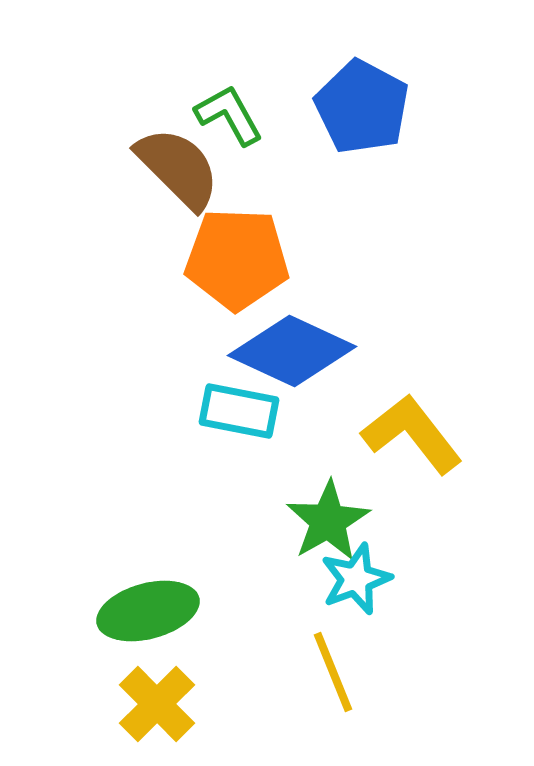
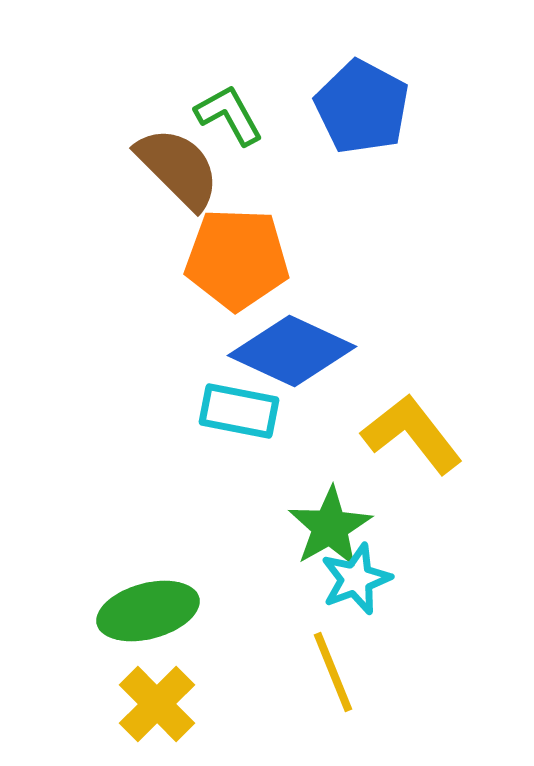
green star: moved 2 px right, 6 px down
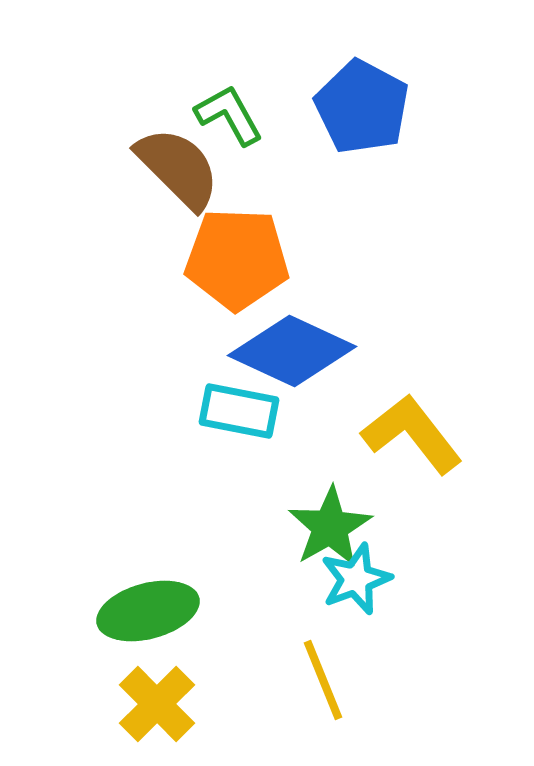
yellow line: moved 10 px left, 8 px down
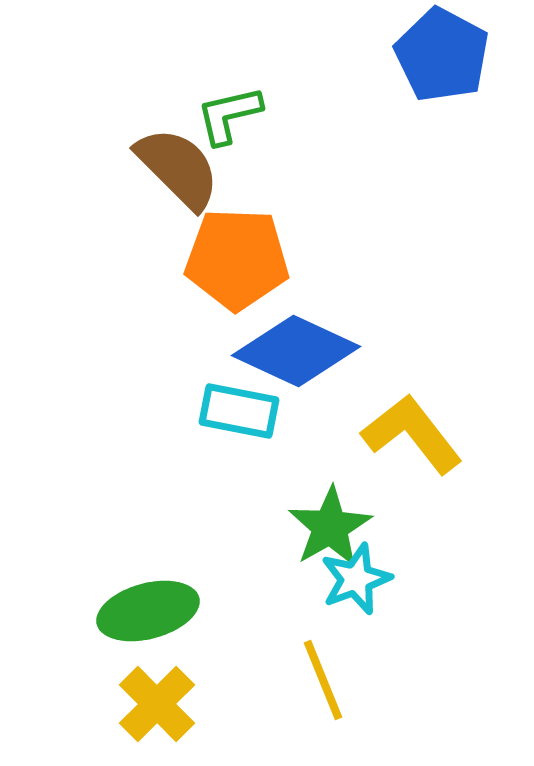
blue pentagon: moved 80 px right, 52 px up
green L-shape: rotated 74 degrees counterclockwise
blue diamond: moved 4 px right
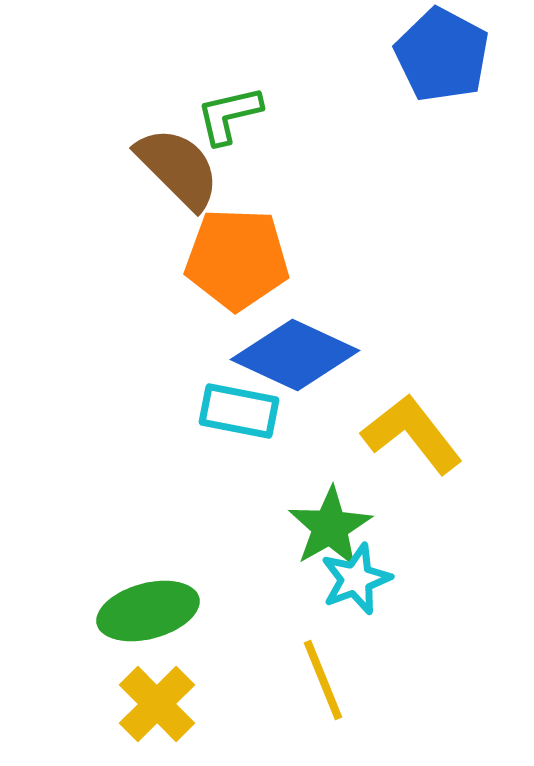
blue diamond: moved 1 px left, 4 px down
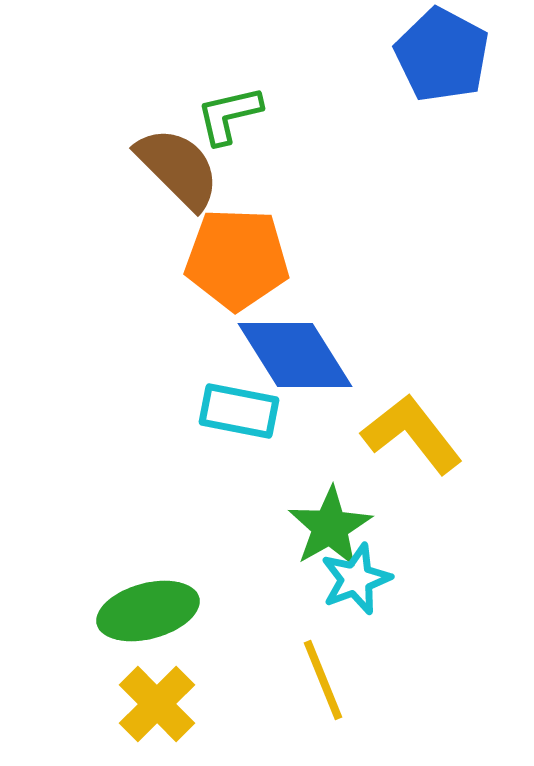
blue diamond: rotated 33 degrees clockwise
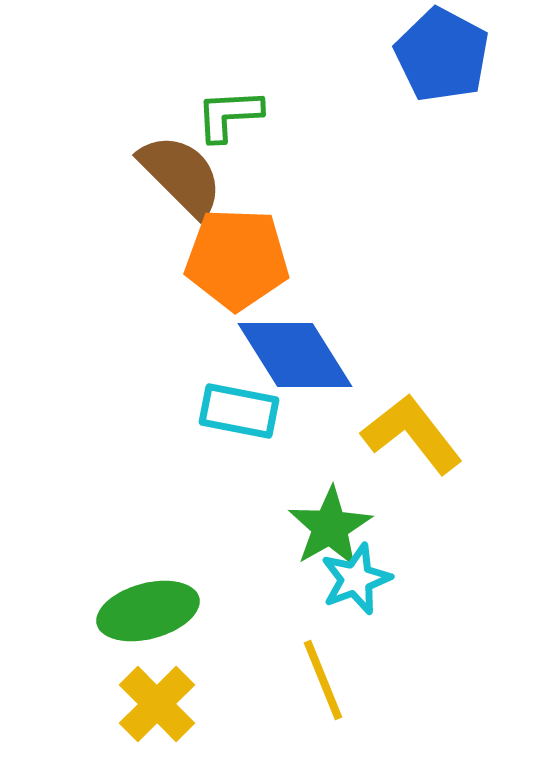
green L-shape: rotated 10 degrees clockwise
brown semicircle: moved 3 px right, 7 px down
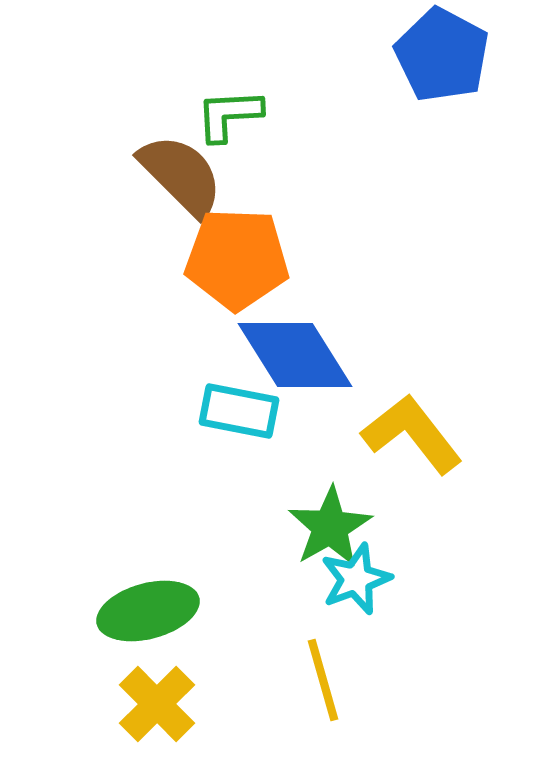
yellow line: rotated 6 degrees clockwise
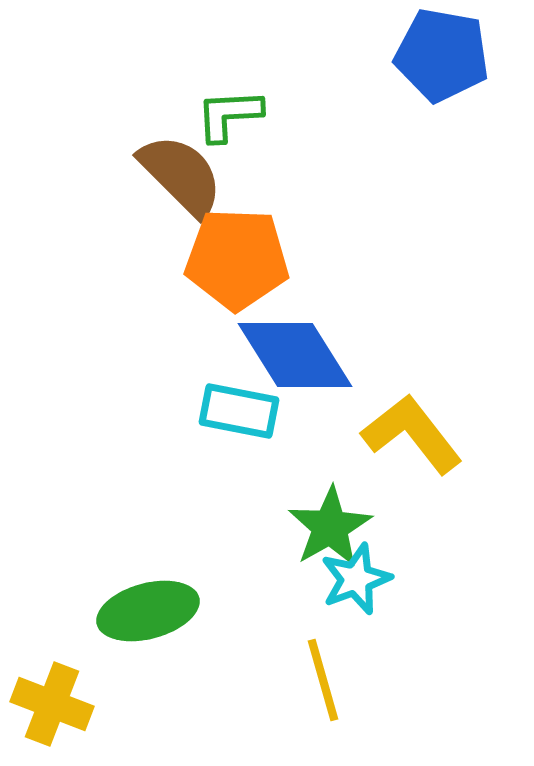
blue pentagon: rotated 18 degrees counterclockwise
yellow cross: moved 105 px left; rotated 24 degrees counterclockwise
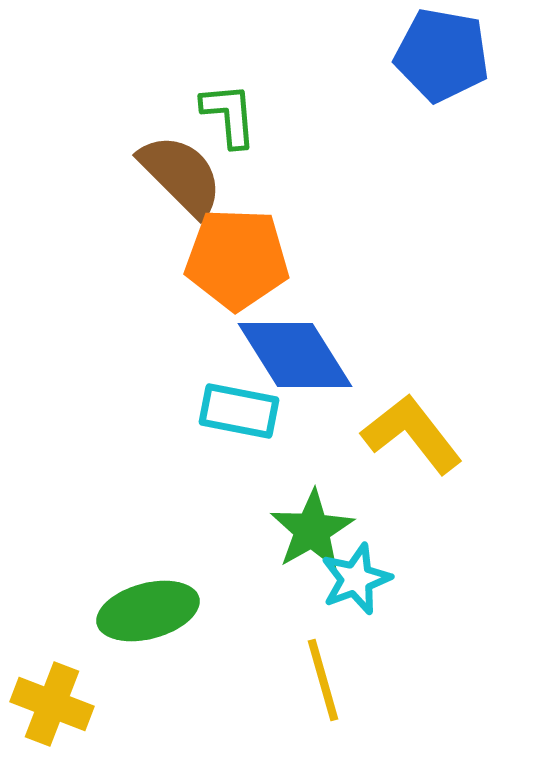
green L-shape: rotated 88 degrees clockwise
green star: moved 18 px left, 3 px down
